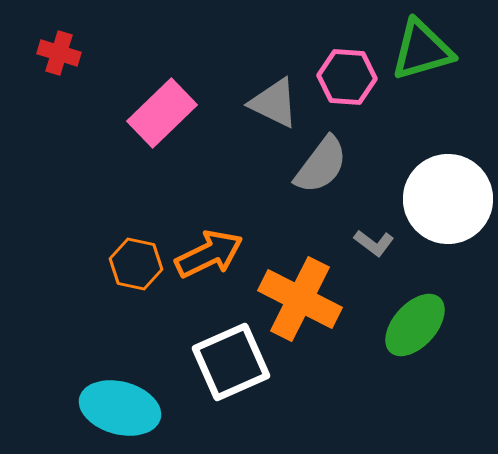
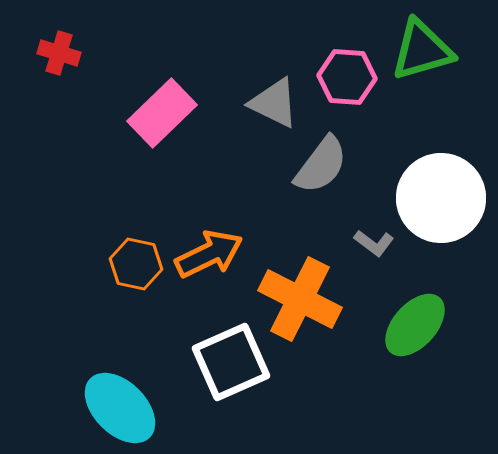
white circle: moved 7 px left, 1 px up
cyan ellipse: rotated 30 degrees clockwise
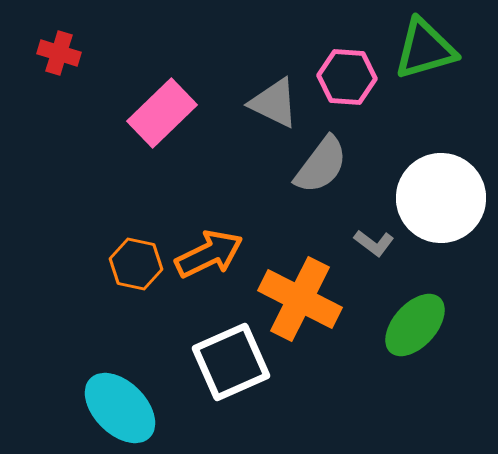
green triangle: moved 3 px right, 1 px up
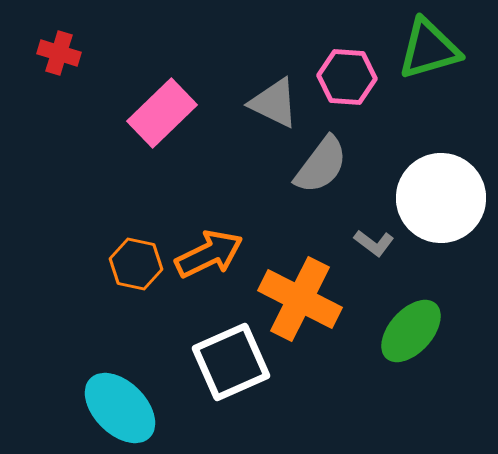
green triangle: moved 4 px right
green ellipse: moved 4 px left, 6 px down
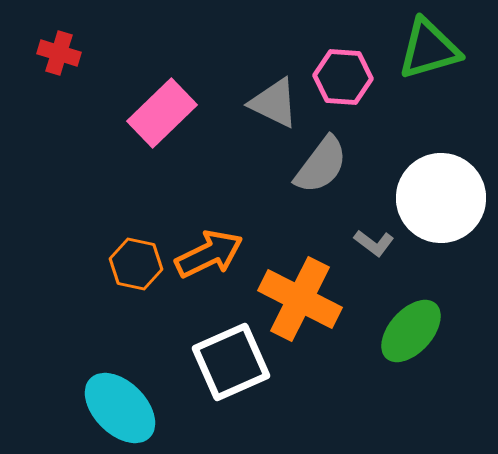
pink hexagon: moved 4 px left
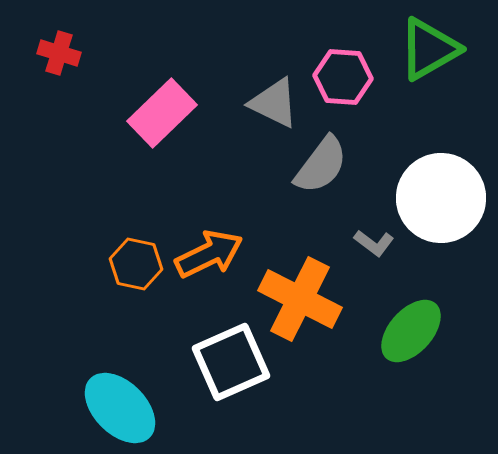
green triangle: rotated 14 degrees counterclockwise
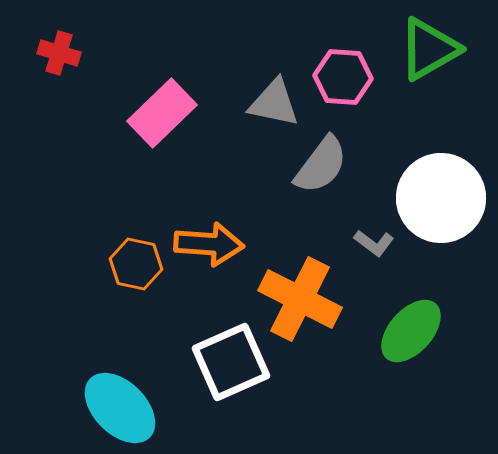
gray triangle: rotated 14 degrees counterclockwise
orange arrow: moved 10 px up; rotated 30 degrees clockwise
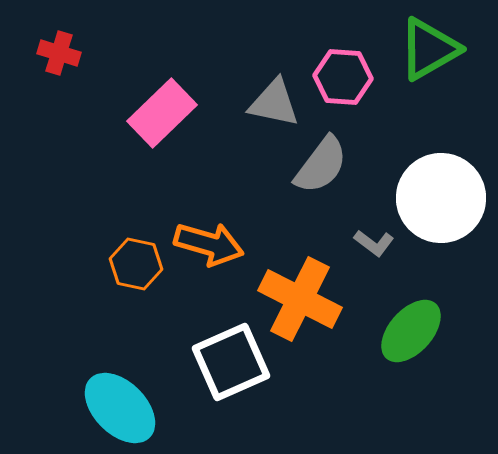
orange arrow: rotated 12 degrees clockwise
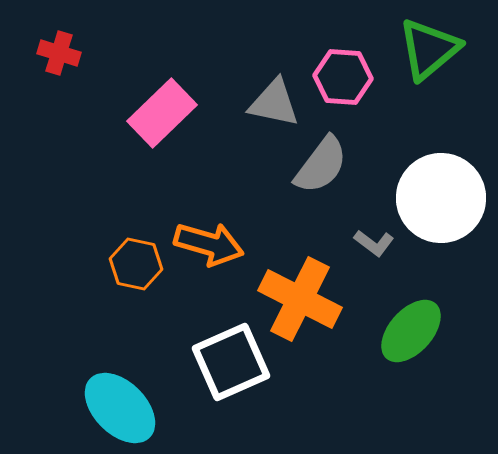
green triangle: rotated 10 degrees counterclockwise
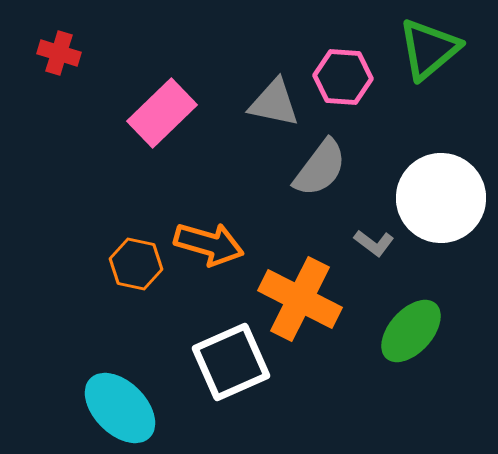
gray semicircle: moved 1 px left, 3 px down
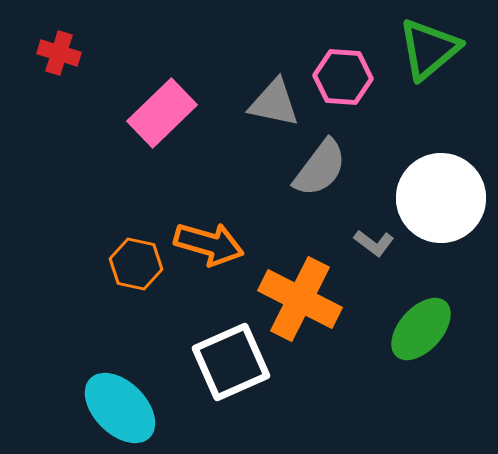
green ellipse: moved 10 px right, 2 px up
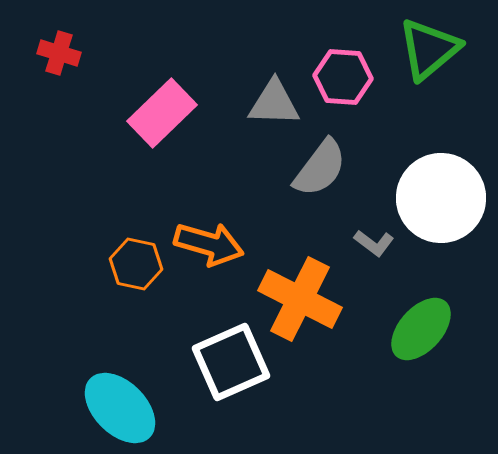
gray triangle: rotated 10 degrees counterclockwise
